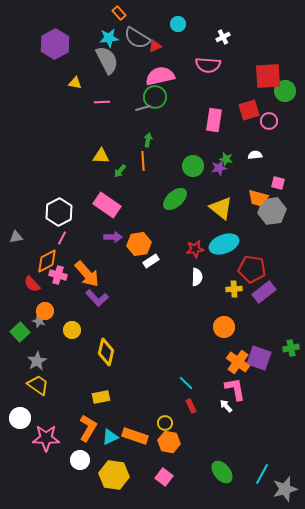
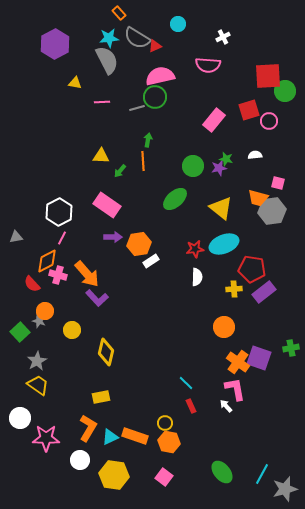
gray line at (143, 108): moved 6 px left
pink rectangle at (214, 120): rotated 30 degrees clockwise
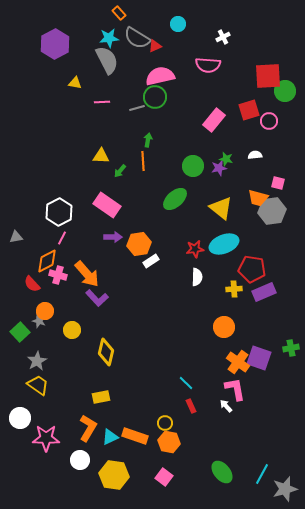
purple rectangle at (264, 292): rotated 15 degrees clockwise
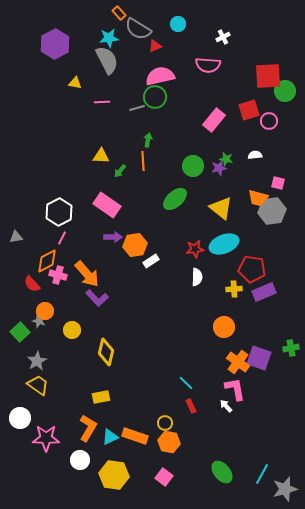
gray semicircle at (137, 38): moved 1 px right, 9 px up
orange hexagon at (139, 244): moved 4 px left, 1 px down
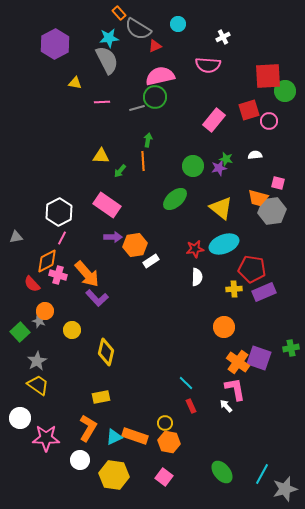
cyan triangle at (110, 437): moved 4 px right
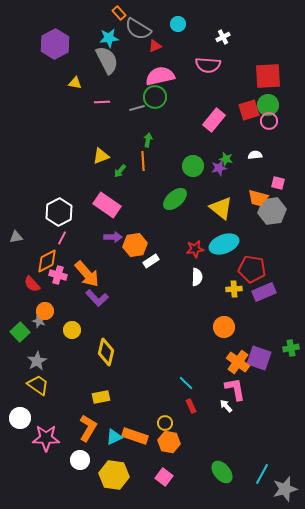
green circle at (285, 91): moved 17 px left, 14 px down
yellow triangle at (101, 156): rotated 24 degrees counterclockwise
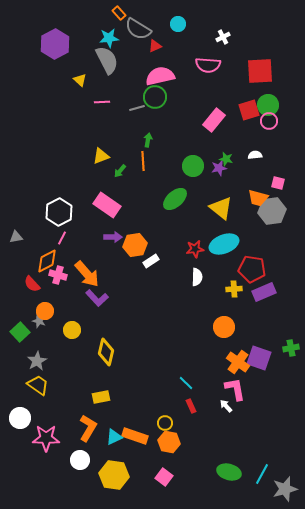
red square at (268, 76): moved 8 px left, 5 px up
yellow triangle at (75, 83): moved 5 px right, 3 px up; rotated 32 degrees clockwise
green ellipse at (222, 472): moved 7 px right; rotated 35 degrees counterclockwise
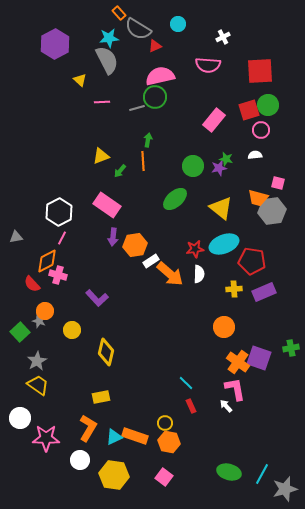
pink circle at (269, 121): moved 8 px left, 9 px down
purple arrow at (113, 237): rotated 96 degrees clockwise
red pentagon at (252, 269): moved 8 px up
orange arrow at (87, 274): moved 83 px right; rotated 8 degrees counterclockwise
white semicircle at (197, 277): moved 2 px right, 3 px up
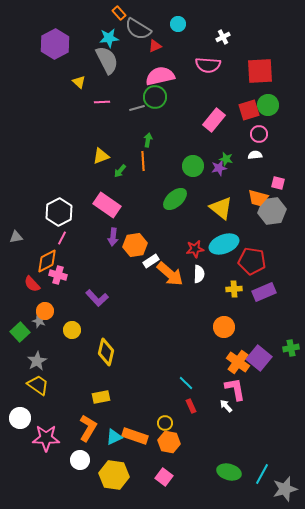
yellow triangle at (80, 80): moved 1 px left, 2 px down
pink circle at (261, 130): moved 2 px left, 4 px down
purple square at (259, 358): rotated 20 degrees clockwise
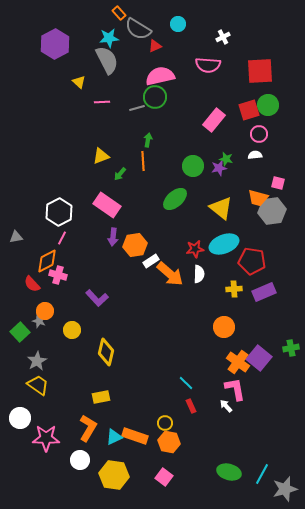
green arrow at (120, 171): moved 3 px down
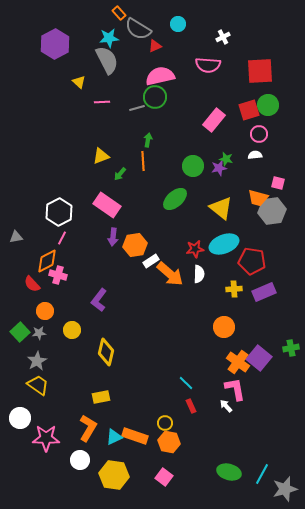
purple L-shape at (97, 298): moved 2 px right, 2 px down; rotated 80 degrees clockwise
gray star at (39, 321): moved 12 px down; rotated 24 degrees counterclockwise
